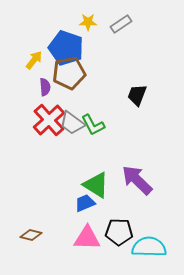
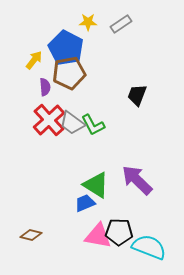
blue pentagon: rotated 8 degrees clockwise
pink triangle: moved 11 px right, 2 px up; rotated 8 degrees clockwise
cyan semicircle: rotated 20 degrees clockwise
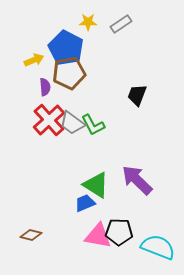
yellow arrow: rotated 30 degrees clockwise
cyan semicircle: moved 9 px right
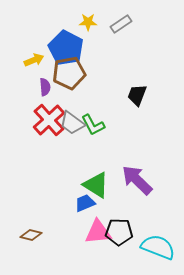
pink triangle: moved 4 px up; rotated 16 degrees counterclockwise
